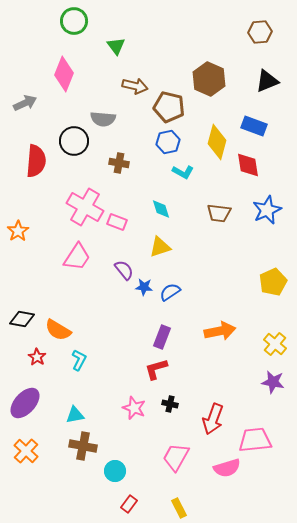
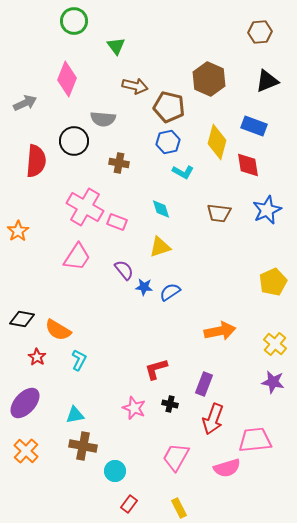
pink diamond at (64, 74): moved 3 px right, 5 px down
purple rectangle at (162, 337): moved 42 px right, 47 px down
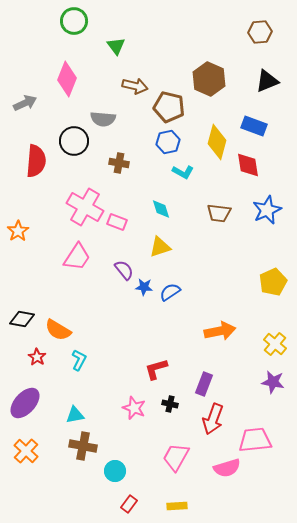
yellow rectangle at (179, 508): moved 2 px left, 2 px up; rotated 66 degrees counterclockwise
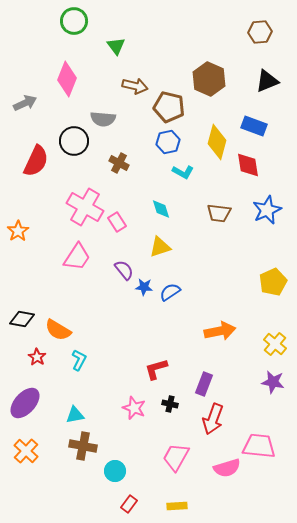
red semicircle at (36, 161): rotated 20 degrees clockwise
brown cross at (119, 163): rotated 18 degrees clockwise
pink rectangle at (117, 222): rotated 36 degrees clockwise
pink trapezoid at (255, 440): moved 4 px right, 6 px down; rotated 12 degrees clockwise
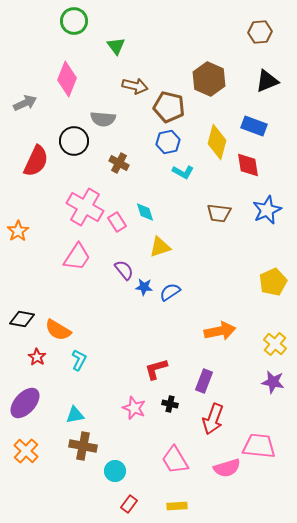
cyan diamond at (161, 209): moved 16 px left, 3 px down
purple rectangle at (204, 384): moved 3 px up
pink trapezoid at (176, 457): moved 1 px left, 3 px down; rotated 60 degrees counterclockwise
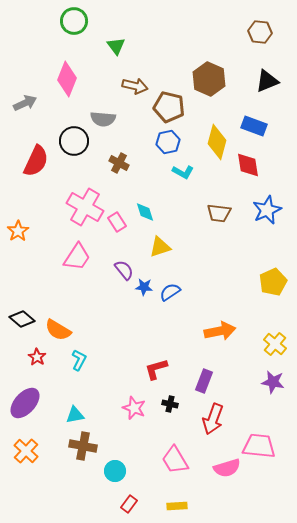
brown hexagon at (260, 32): rotated 10 degrees clockwise
black diamond at (22, 319): rotated 30 degrees clockwise
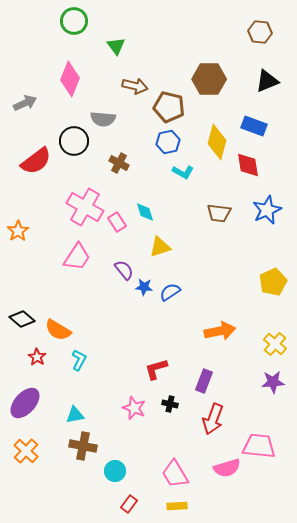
pink diamond at (67, 79): moved 3 px right
brown hexagon at (209, 79): rotated 24 degrees counterclockwise
red semicircle at (36, 161): rotated 28 degrees clockwise
purple star at (273, 382): rotated 15 degrees counterclockwise
pink trapezoid at (175, 460): moved 14 px down
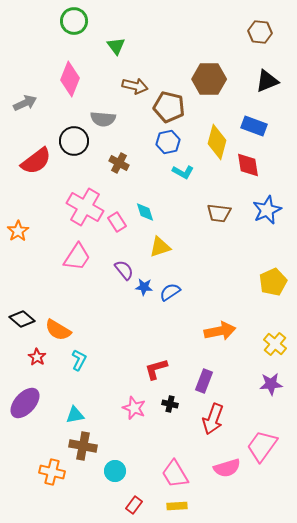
purple star at (273, 382): moved 2 px left, 2 px down
pink trapezoid at (259, 446): moved 3 px right; rotated 60 degrees counterclockwise
orange cross at (26, 451): moved 26 px right, 21 px down; rotated 30 degrees counterclockwise
red rectangle at (129, 504): moved 5 px right, 1 px down
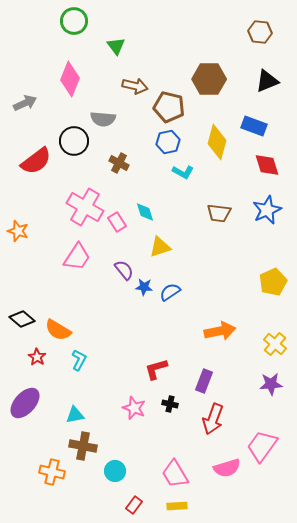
red diamond at (248, 165): moved 19 px right; rotated 8 degrees counterclockwise
orange star at (18, 231): rotated 20 degrees counterclockwise
